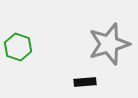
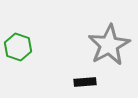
gray star: moved 1 px down; rotated 12 degrees counterclockwise
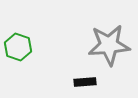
gray star: rotated 24 degrees clockwise
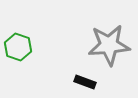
black rectangle: rotated 25 degrees clockwise
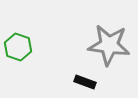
gray star: rotated 12 degrees clockwise
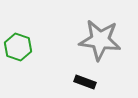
gray star: moved 9 px left, 5 px up
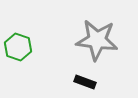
gray star: moved 3 px left
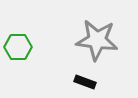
green hexagon: rotated 20 degrees counterclockwise
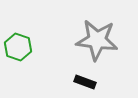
green hexagon: rotated 20 degrees clockwise
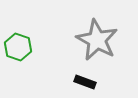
gray star: rotated 21 degrees clockwise
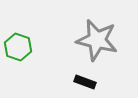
gray star: rotated 15 degrees counterclockwise
